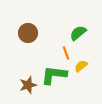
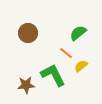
orange line: rotated 32 degrees counterclockwise
green L-shape: moved 1 px left; rotated 56 degrees clockwise
brown star: moved 2 px left; rotated 12 degrees clockwise
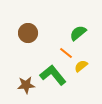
green L-shape: rotated 12 degrees counterclockwise
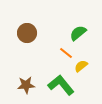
brown circle: moved 1 px left
green L-shape: moved 8 px right, 10 px down
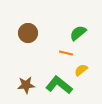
brown circle: moved 1 px right
orange line: rotated 24 degrees counterclockwise
yellow semicircle: moved 4 px down
green L-shape: moved 2 px left; rotated 12 degrees counterclockwise
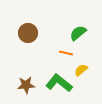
green L-shape: moved 2 px up
